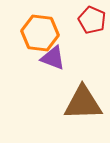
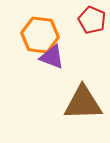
orange hexagon: moved 2 px down
purple triangle: moved 1 px left, 1 px up
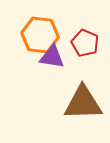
red pentagon: moved 7 px left, 23 px down
purple triangle: rotated 12 degrees counterclockwise
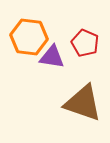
orange hexagon: moved 11 px left, 2 px down
brown triangle: rotated 21 degrees clockwise
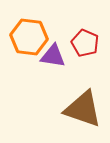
purple triangle: moved 1 px right, 1 px up
brown triangle: moved 6 px down
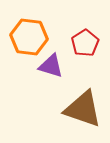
red pentagon: rotated 16 degrees clockwise
purple triangle: moved 2 px left, 10 px down; rotated 8 degrees clockwise
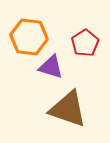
purple triangle: moved 1 px down
brown triangle: moved 15 px left
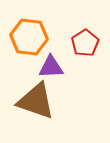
purple triangle: rotated 20 degrees counterclockwise
brown triangle: moved 32 px left, 8 px up
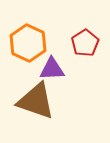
orange hexagon: moved 1 px left, 6 px down; rotated 18 degrees clockwise
purple triangle: moved 1 px right, 2 px down
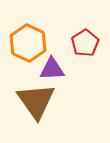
brown triangle: rotated 36 degrees clockwise
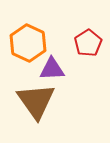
red pentagon: moved 3 px right
